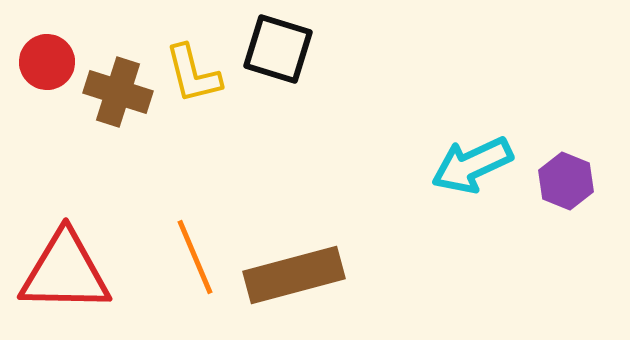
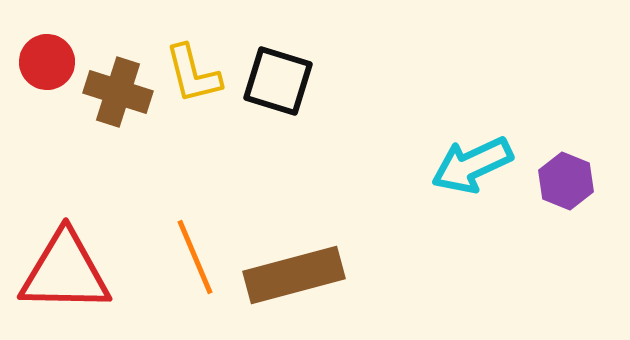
black square: moved 32 px down
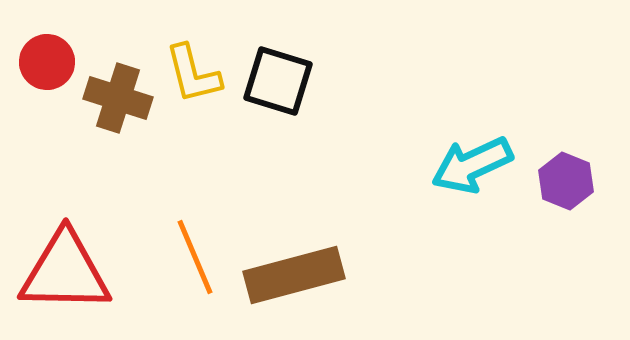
brown cross: moved 6 px down
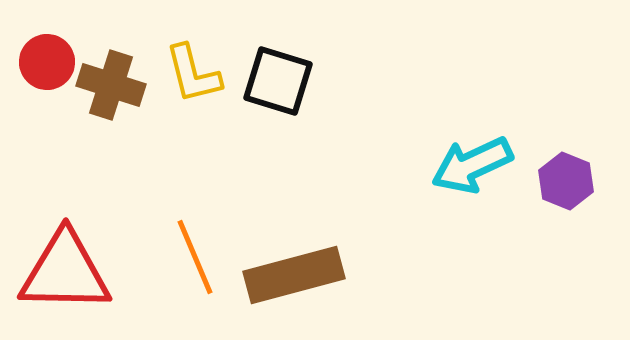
brown cross: moved 7 px left, 13 px up
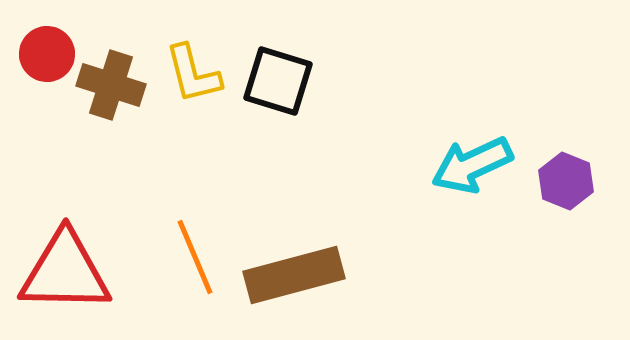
red circle: moved 8 px up
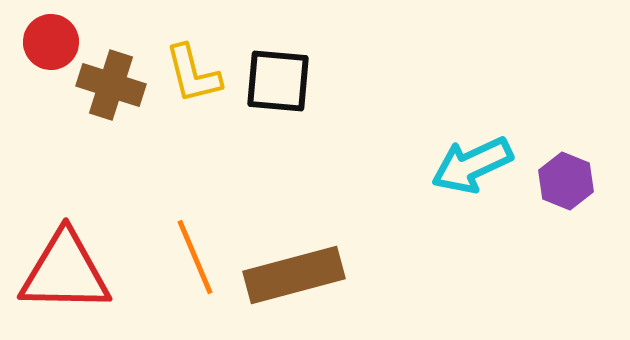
red circle: moved 4 px right, 12 px up
black square: rotated 12 degrees counterclockwise
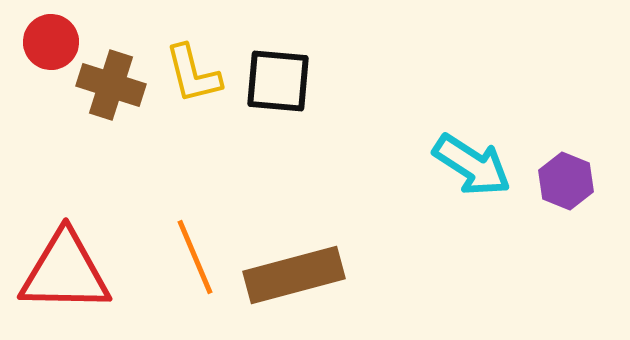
cyan arrow: rotated 122 degrees counterclockwise
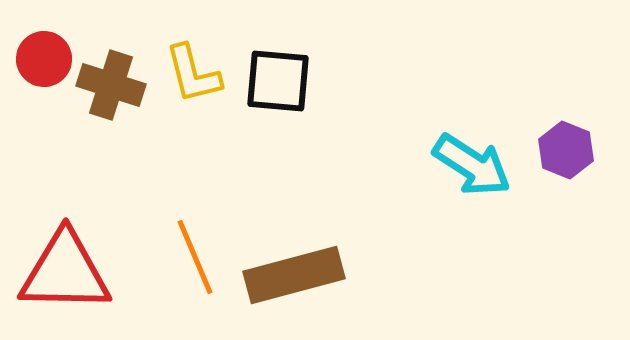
red circle: moved 7 px left, 17 px down
purple hexagon: moved 31 px up
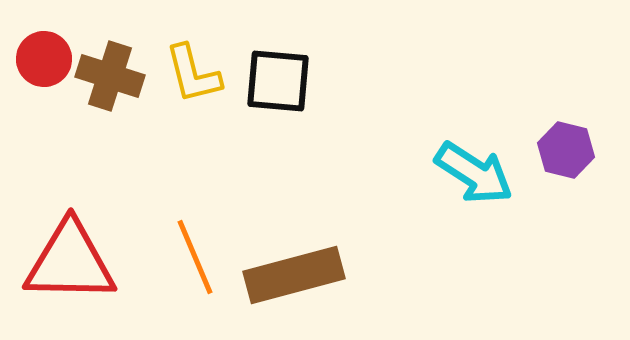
brown cross: moved 1 px left, 9 px up
purple hexagon: rotated 8 degrees counterclockwise
cyan arrow: moved 2 px right, 8 px down
red triangle: moved 5 px right, 10 px up
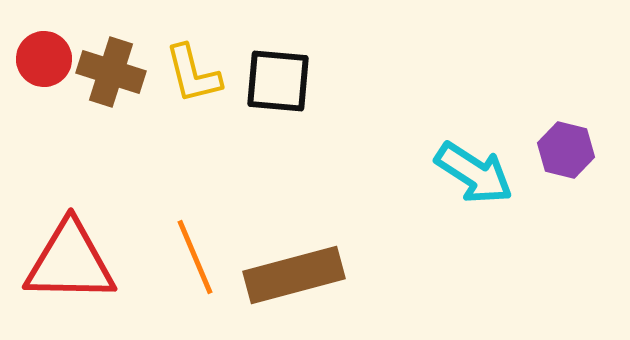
brown cross: moved 1 px right, 4 px up
